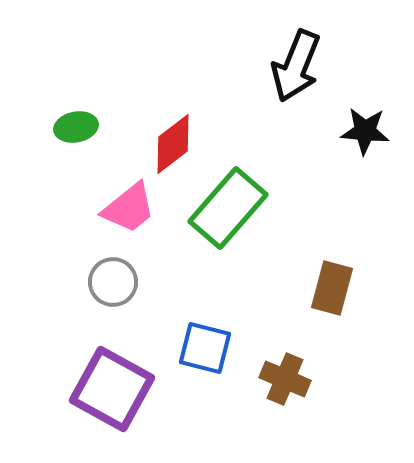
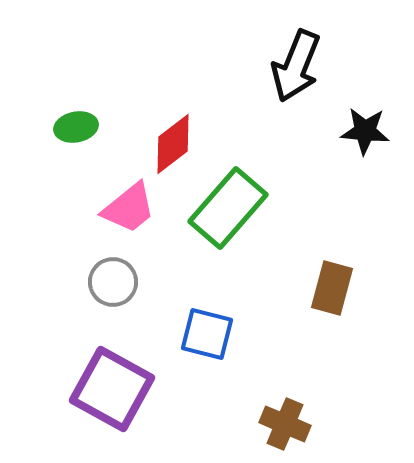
blue square: moved 2 px right, 14 px up
brown cross: moved 45 px down
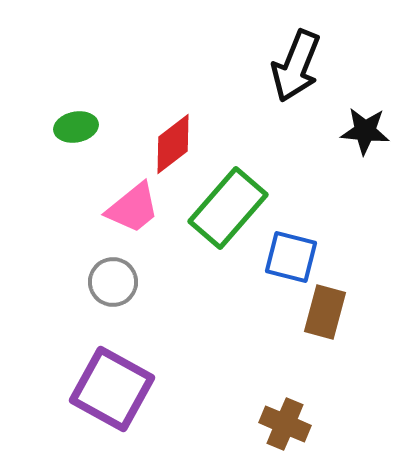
pink trapezoid: moved 4 px right
brown rectangle: moved 7 px left, 24 px down
blue square: moved 84 px right, 77 px up
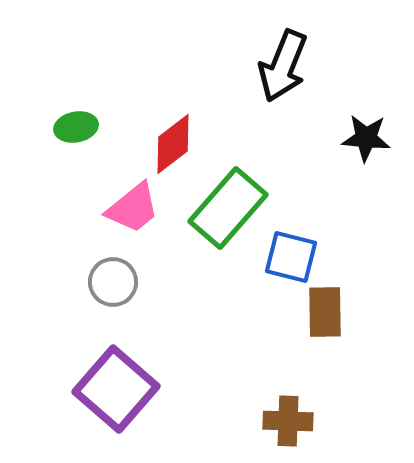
black arrow: moved 13 px left
black star: moved 1 px right, 7 px down
brown rectangle: rotated 16 degrees counterclockwise
purple square: moved 4 px right; rotated 12 degrees clockwise
brown cross: moved 3 px right, 3 px up; rotated 21 degrees counterclockwise
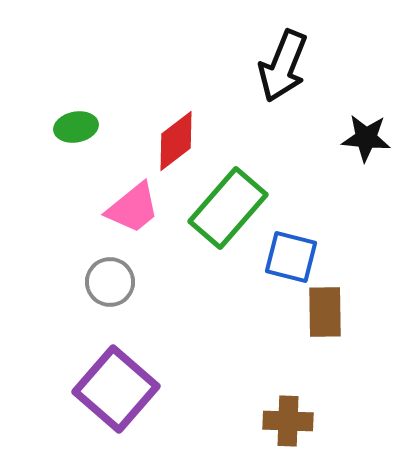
red diamond: moved 3 px right, 3 px up
gray circle: moved 3 px left
